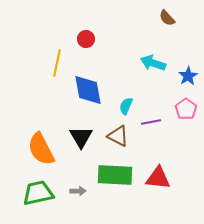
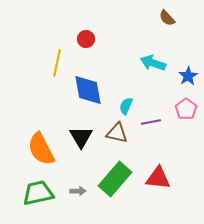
brown triangle: moved 1 px left, 3 px up; rotated 15 degrees counterclockwise
green rectangle: moved 4 px down; rotated 52 degrees counterclockwise
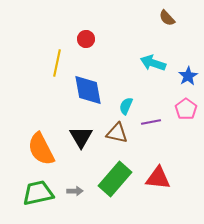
gray arrow: moved 3 px left
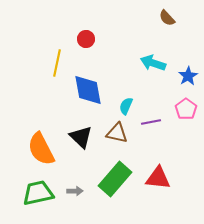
black triangle: rotated 15 degrees counterclockwise
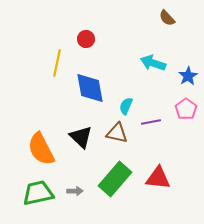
blue diamond: moved 2 px right, 2 px up
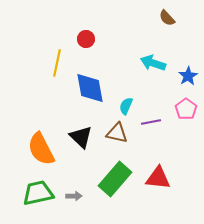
gray arrow: moved 1 px left, 5 px down
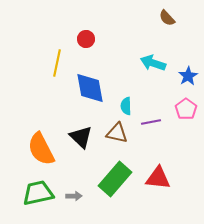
cyan semicircle: rotated 24 degrees counterclockwise
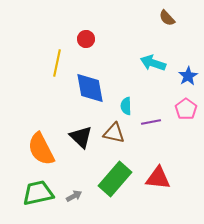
brown triangle: moved 3 px left
gray arrow: rotated 28 degrees counterclockwise
